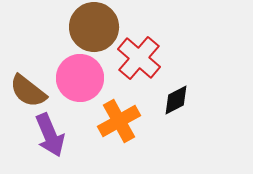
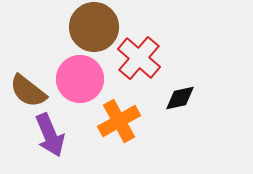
pink circle: moved 1 px down
black diamond: moved 4 px right, 2 px up; rotated 16 degrees clockwise
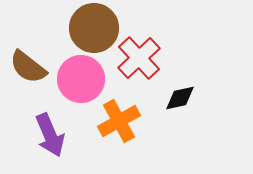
brown circle: moved 1 px down
red cross: rotated 6 degrees clockwise
pink circle: moved 1 px right
brown semicircle: moved 24 px up
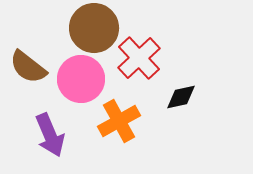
black diamond: moved 1 px right, 1 px up
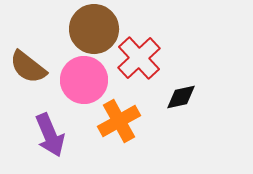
brown circle: moved 1 px down
pink circle: moved 3 px right, 1 px down
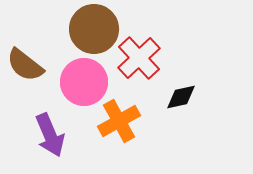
brown semicircle: moved 3 px left, 2 px up
pink circle: moved 2 px down
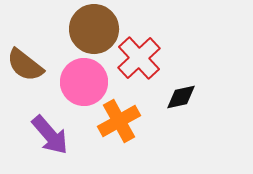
purple arrow: rotated 18 degrees counterclockwise
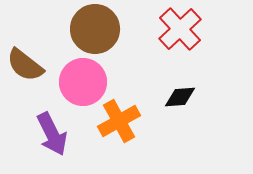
brown circle: moved 1 px right
red cross: moved 41 px right, 29 px up
pink circle: moved 1 px left
black diamond: moved 1 px left; rotated 8 degrees clockwise
purple arrow: moved 2 px right, 1 px up; rotated 15 degrees clockwise
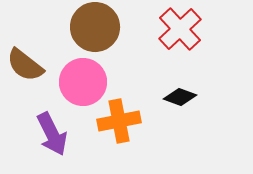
brown circle: moved 2 px up
black diamond: rotated 24 degrees clockwise
orange cross: rotated 18 degrees clockwise
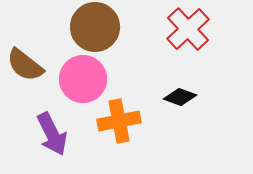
red cross: moved 8 px right
pink circle: moved 3 px up
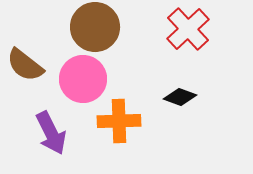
orange cross: rotated 9 degrees clockwise
purple arrow: moved 1 px left, 1 px up
